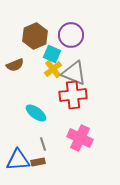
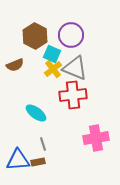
brown hexagon: rotated 10 degrees counterclockwise
gray triangle: moved 1 px right, 5 px up
pink cross: moved 16 px right; rotated 35 degrees counterclockwise
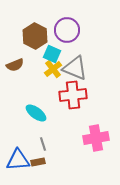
purple circle: moved 4 px left, 5 px up
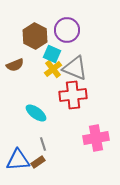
brown rectangle: rotated 24 degrees counterclockwise
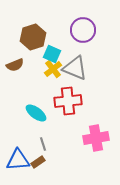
purple circle: moved 16 px right
brown hexagon: moved 2 px left, 1 px down; rotated 15 degrees clockwise
red cross: moved 5 px left, 6 px down
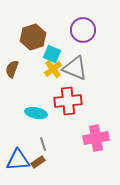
brown semicircle: moved 3 px left, 4 px down; rotated 132 degrees clockwise
cyan ellipse: rotated 25 degrees counterclockwise
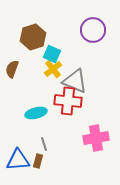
purple circle: moved 10 px right
gray triangle: moved 13 px down
red cross: rotated 12 degrees clockwise
cyan ellipse: rotated 25 degrees counterclockwise
gray line: moved 1 px right
brown rectangle: moved 1 px up; rotated 40 degrees counterclockwise
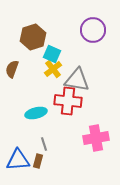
gray triangle: moved 2 px right, 1 px up; rotated 12 degrees counterclockwise
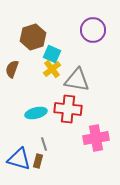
yellow cross: moved 1 px left
red cross: moved 8 px down
blue triangle: moved 1 px right, 1 px up; rotated 20 degrees clockwise
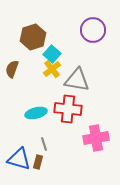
cyan square: rotated 18 degrees clockwise
brown rectangle: moved 1 px down
